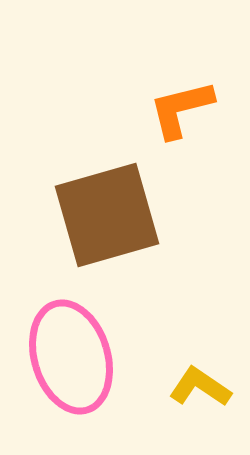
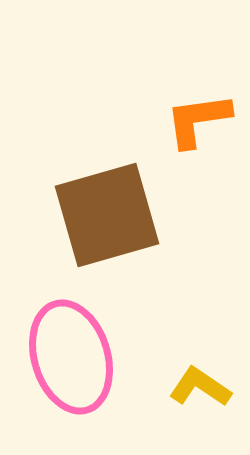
orange L-shape: moved 17 px right, 11 px down; rotated 6 degrees clockwise
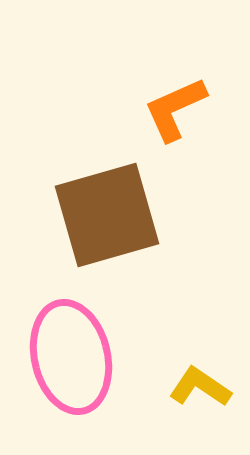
orange L-shape: moved 23 px left, 11 px up; rotated 16 degrees counterclockwise
pink ellipse: rotated 4 degrees clockwise
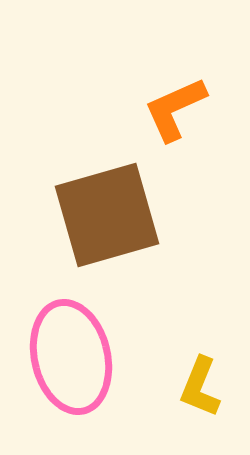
yellow L-shape: rotated 102 degrees counterclockwise
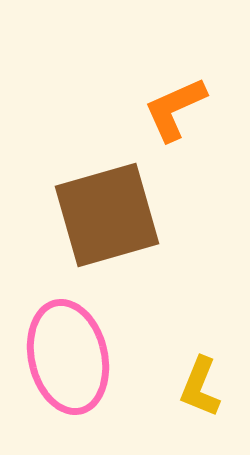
pink ellipse: moved 3 px left
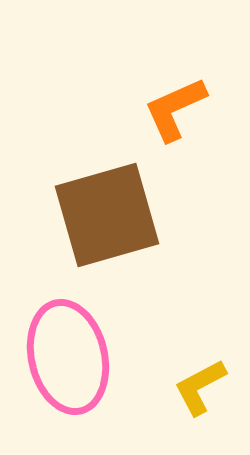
yellow L-shape: rotated 40 degrees clockwise
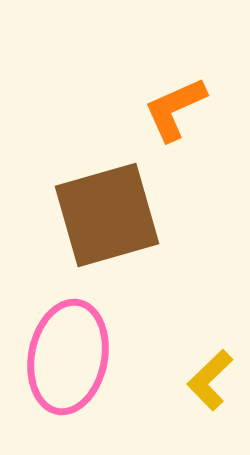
pink ellipse: rotated 24 degrees clockwise
yellow L-shape: moved 10 px right, 7 px up; rotated 16 degrees counterclockwise
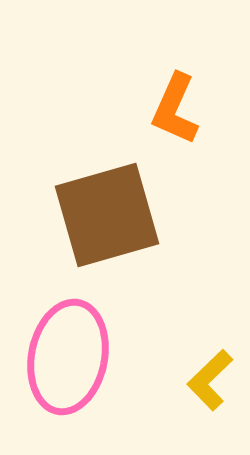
orange L-shape: rotated 42 degrees counterclockwise
